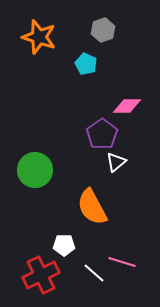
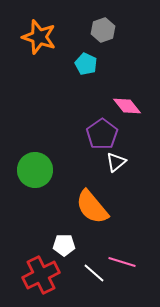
pink diamond: rotated 52 degrees clockwise
orange semicircle: rotated 12 degrees counterclockwise
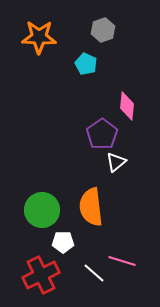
orange star: rotated 16 degrees counterclockwise
pink diamond: rotated 44 degrees clockwise
green circle: moved 7 px right, 40 px down
orange semicircle: moved 1 px left; rotated 33 degrees clockwise
white pentagon: moved 1 px left, 3 px up
pink line: moved 1 px up
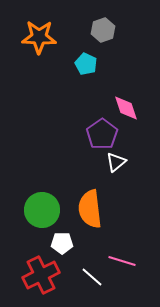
pink diamond: moved 1 px left, 2 px down; rotated 24 degrees counterclockwise
orange semicircle: moved 1 px left, 2 px down
white pentagon: moved 1 px left, 1 px down
white line: moved 2 px left, 4 px down
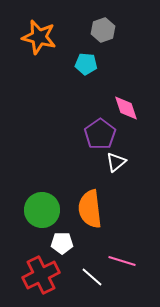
orange star: rotated 12 degrees clockwise
cyan pentagon: rotated 20 degrees counterclockwise
purple pentagon: moved 2 px left
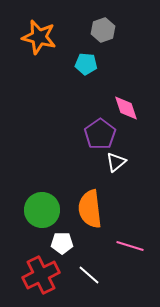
pink line: moved 8 px right, 15 px up
white line: moved 3 px left, 2 px up
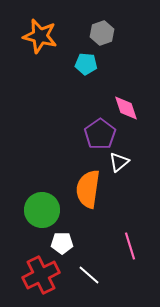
gray hexagon: moved 1 px left, 3 px down
orange star: moved 1 px right, 1 px up
white triangle: moved 3 px right
orange semicircle: moved 2 px left, 20 px up; rotated 15 degrees clockwise
pink line: rotated 56 degrees clockwise
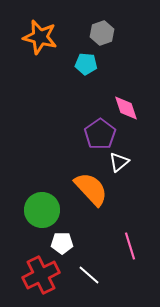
orange star: moved 1 px down
orange semicircle: moved 3 px right; rotated 129 degrees clockwise
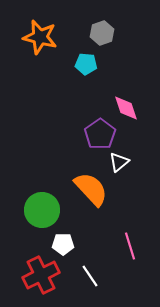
white pentagon: moved 1 px right, 1 px down
white line: moved 1 px right, 1 px down; rotated 15 degrees clockwise
